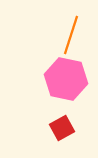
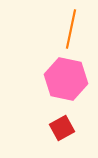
orange line: moved 6 px up; rotated 6 degrees counterclockwise
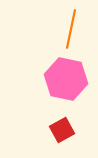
red square: moved 2 px down
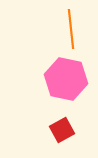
orange line: rotated 18 degrees counterclockwise
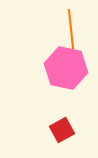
pink hexagon: moved 11 px up
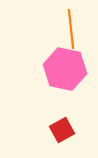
pink hexagon: moved 1 px left, 1 px down
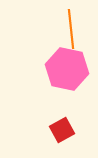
pink hexagon: moved 2 px right
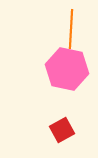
orange line: rotated 9 degrees clockwise
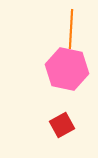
red square: moved 5 px up
